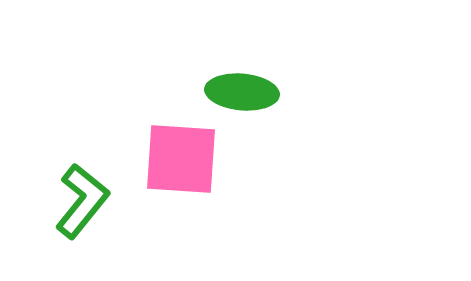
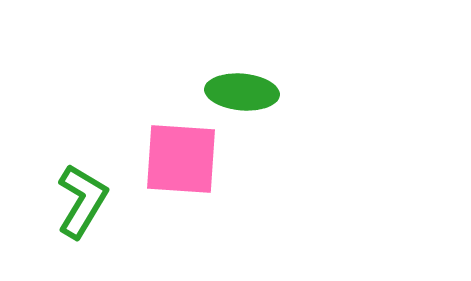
green L-shape: rotated 8 degrees counterclockwise
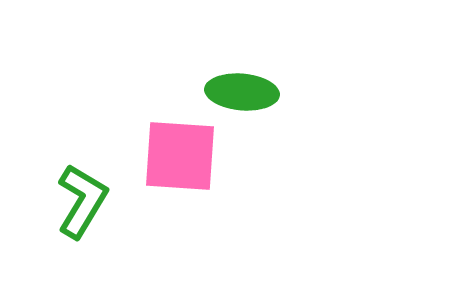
pink square: moved 1 px left, 3 px up
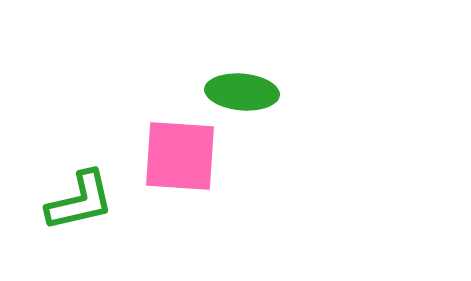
green L-shape: moved 2 px left; rotated 46 degrees clockwise
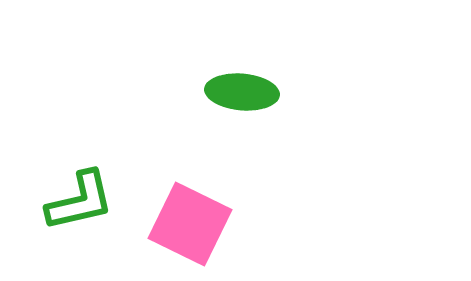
pink square: moved 10 px right, 68 px down; rotated 22 degrees clockwise
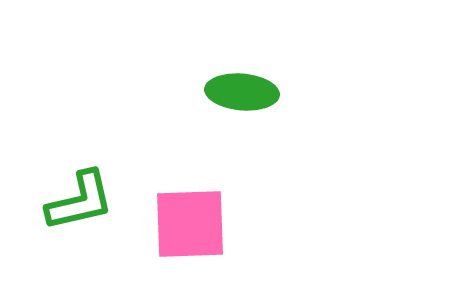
pink square: rotated 28 degrees counterclockwise
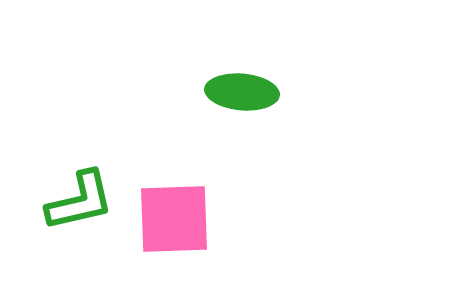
pink square: moved 16 px left, 5 px up
